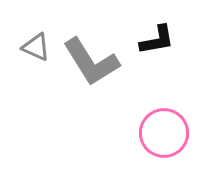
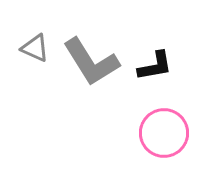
black L-shape: moved 2 px left, 26 px down
gray triangle: moved 1 px left, 1 px down
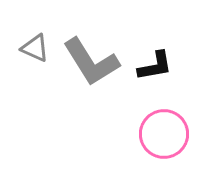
pink circle: moved 1 px down
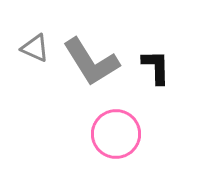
black L-shape: moved 1 px right, 1 px down; rotated 81 degrees counterclockwise
pink circle: moved 48 px left
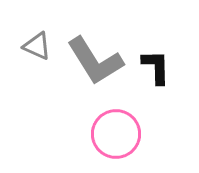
gray triangle: moved 2 px right, 2 px up
gray L-shape: moved 4 px right, 1 px up
